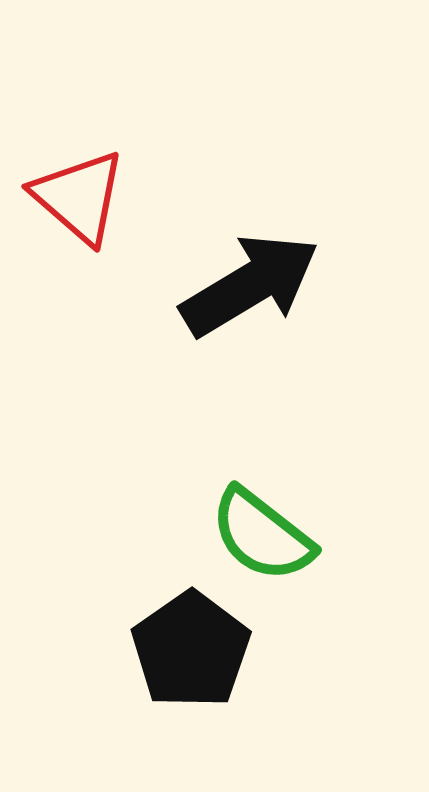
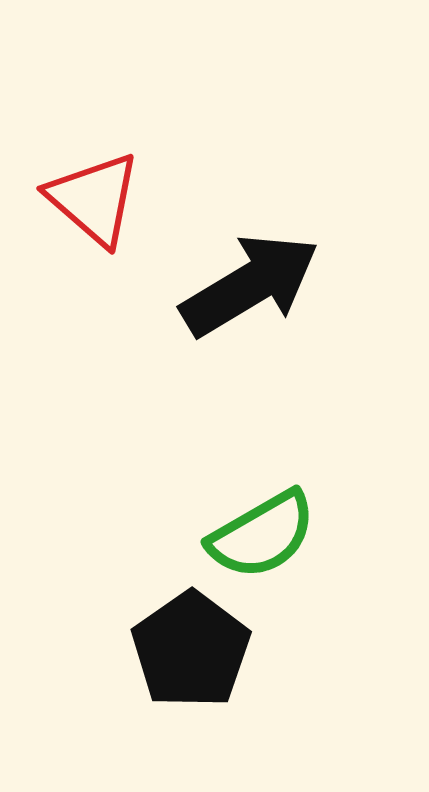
red triangle: moved 15 px right, 2 px down
green semicircle: rotated 68 degrees counterclockwise
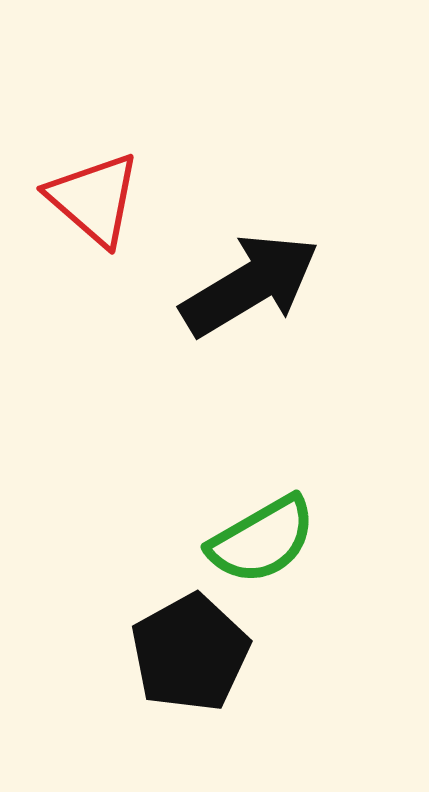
green semicircle: moved 5 px down
black pentagon: moved 1 px left, 3 px down; rotated 6 degrees clockwise
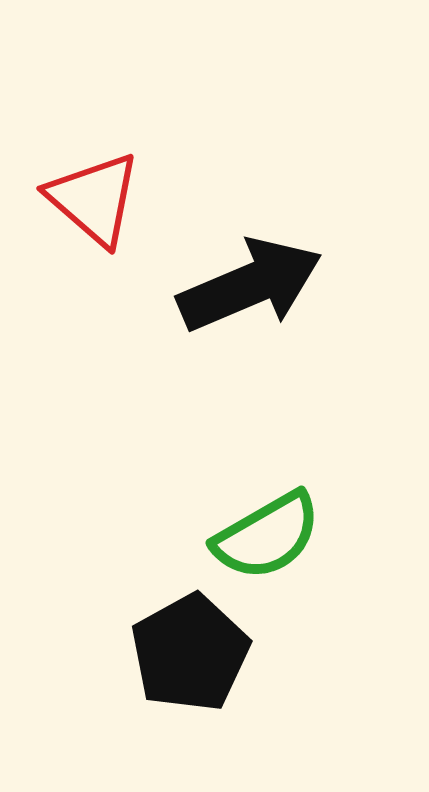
black arrow: rotated 8 degrees clockwise
green semicircle: moved 5 px right, 4 px up
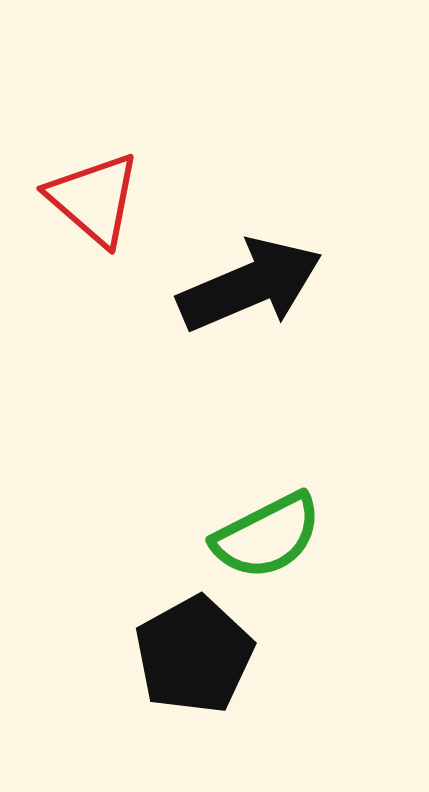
green semicircle: rotated 3 degrees clockwise
black pentagon: moved 4 px right, 2 px down
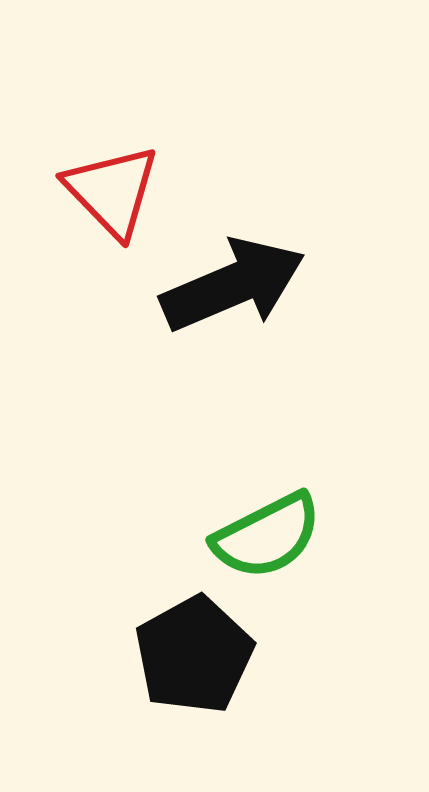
red triangle: moved 18 px right, 8 px up; rotated 5 degrees clockwise
black arrow: moved 17 px left
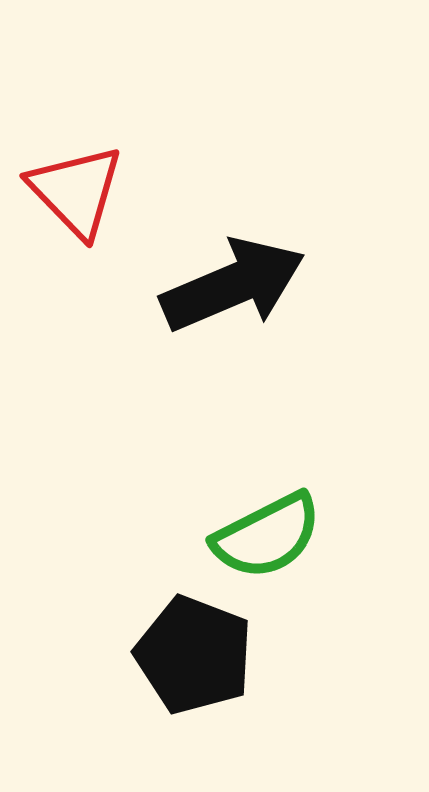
red triangle: moved 36 px left
black pentagon: rotated 22 degrees counterclockwise
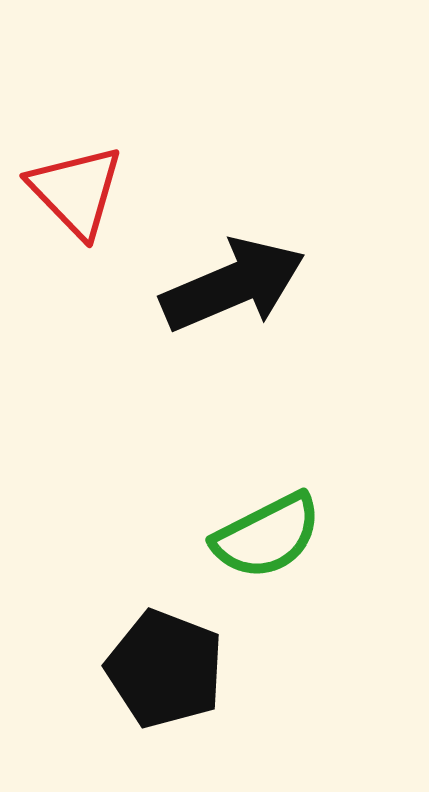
black pentagon: moved 29 px left, 14 px down
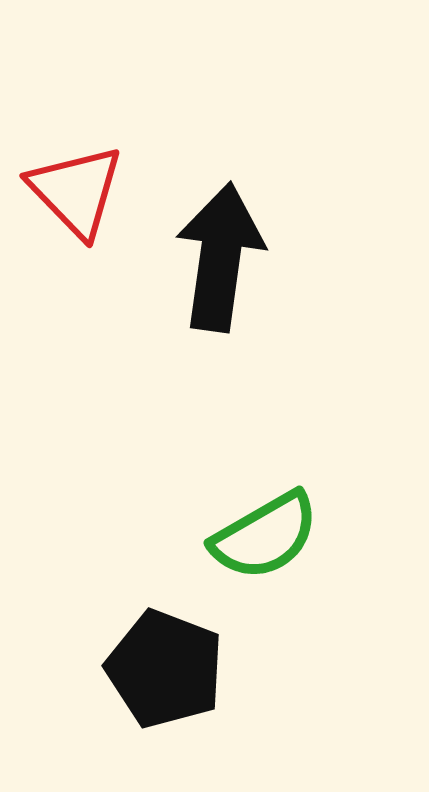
black arrow: moved 13 px left, 28 px up; rotated 59 degrees counterclockwise
green semicircle: moved 2 px left; rotated 3 degrees counterclockwise
